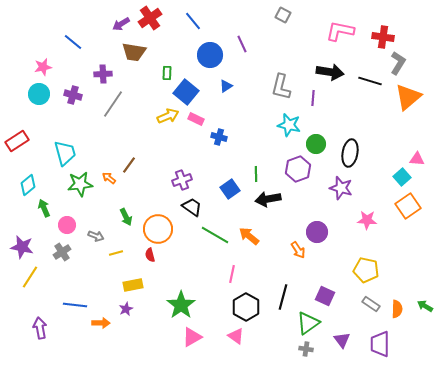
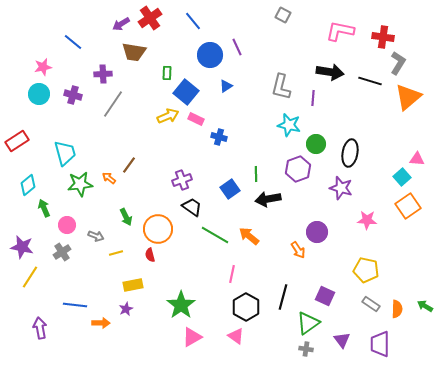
purple line at (242, 44): moved 5 px left, 3 px down
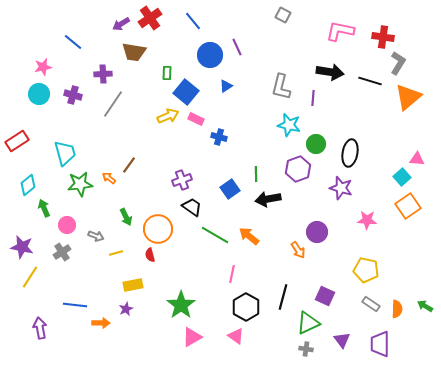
green triangle at (308, 323): rotated 10 degrees clockwise
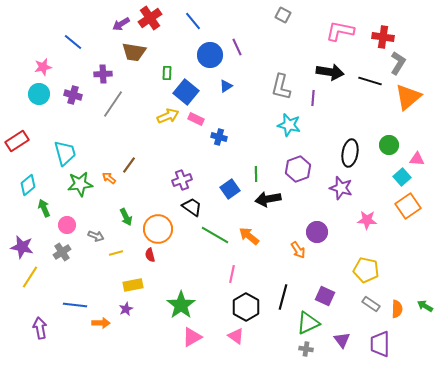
green circle at (316, 144): moved 73 px right, 1 px down
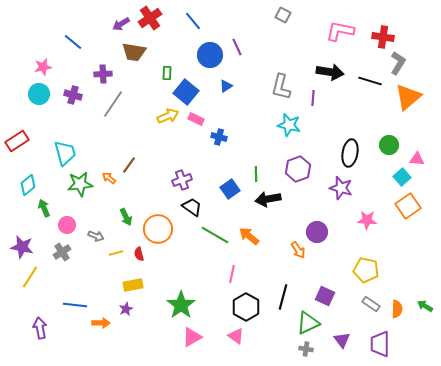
red semicircle at (150, 255): moved 11 px left, 1 px up
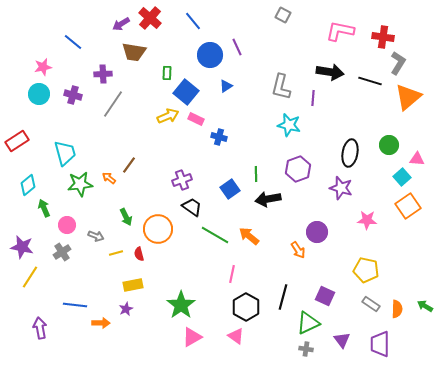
red cross at (150, 18): rotated 15 degrees counterclockwise
